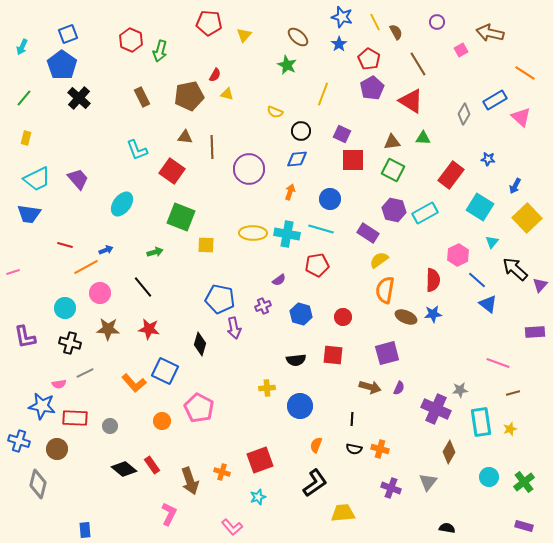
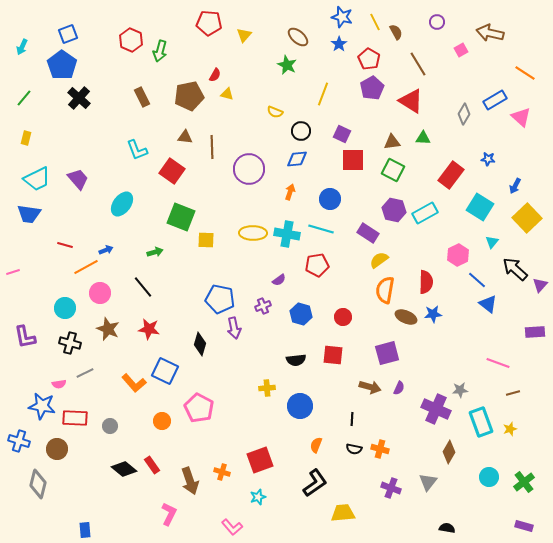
yellow square at (206, 245): moved 5 px up
red semicircle at (433, 280): moved 7 px left, 2 px down
brown star at (108, 329): rotated 20 degrees clockwise
cyan rectangle at (481, 422): rotated 12 degrees counterclockwise
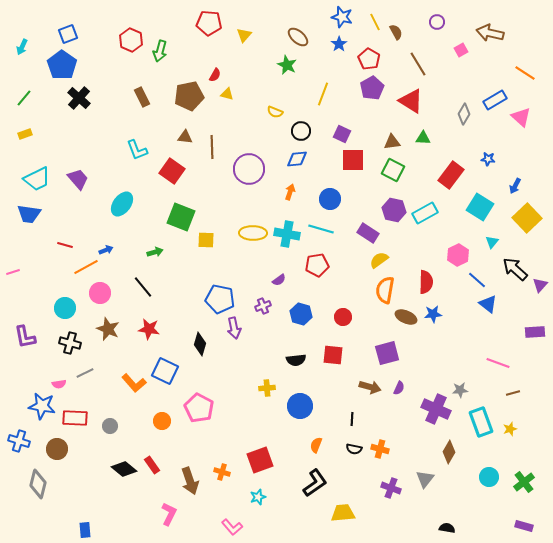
yellow rectangle at (26, 138): moved 1 px left, 4 px up; rotated 56 degrees clockwise
gray triangle at (428, 482): moved 3 px left, 3 px up
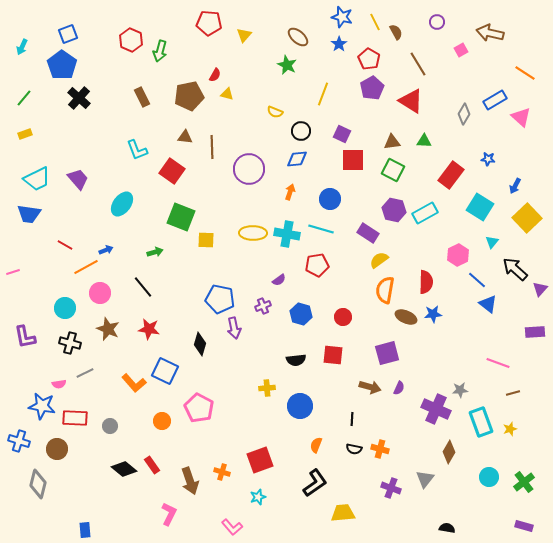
green triangle at (423, 138): moved 1 px right, 3 px down
red line at (65, 245): rotated 14 degrees clockwise
purple triangle at (540, 285): moved 4 px down
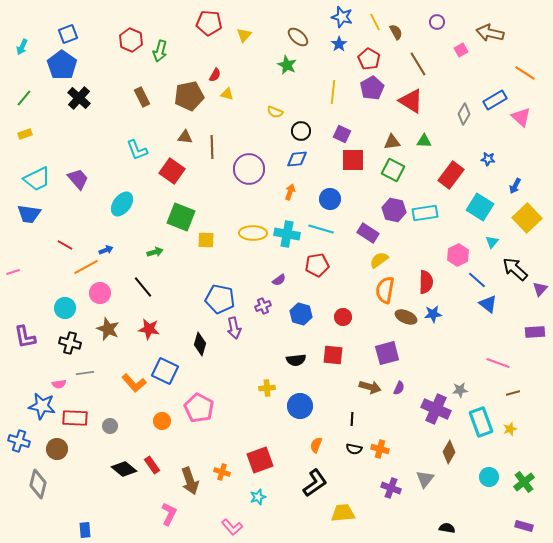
yellow line at (323, 94): moved 10 px right, 2 px up; rotated 15 degrees counterclockwise
cyan rectangle at (425, 213): rotated 20 degrees clockwise
gray line at (85, 373): rotated 18 degrees clockwise
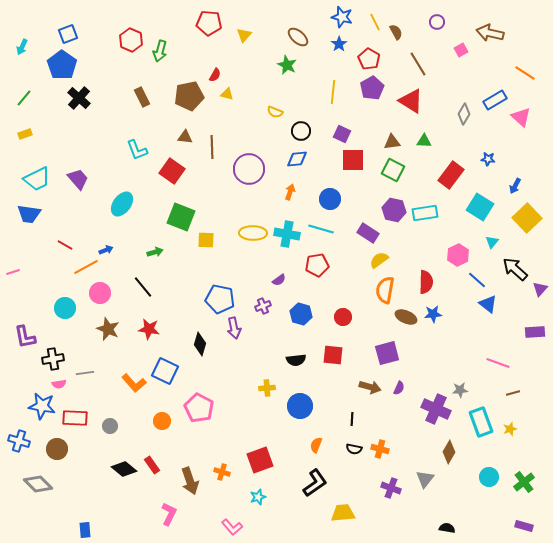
black cross at (70, 343): moved 17 px left, 16 px down; rotated 25 degrees counterclockwise
gray diamond at (38, 484): rotated 60 degrees counterclockwise
